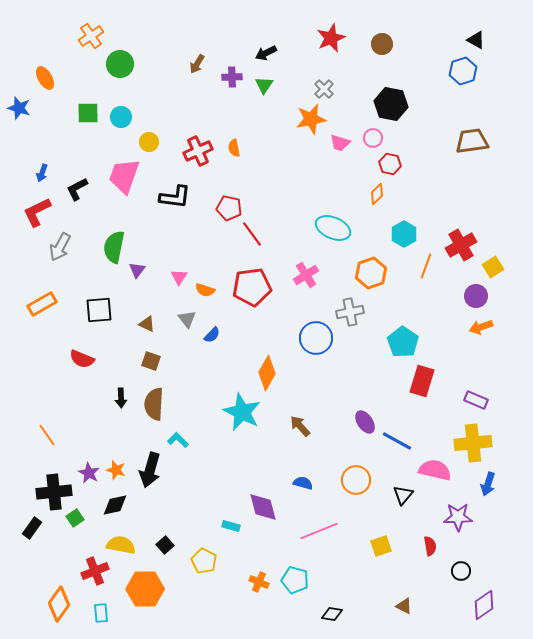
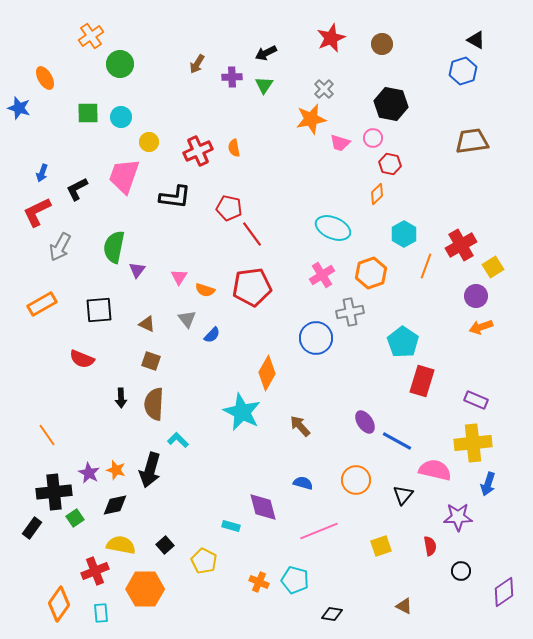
pink cross at (306, 275): moved 16 px right
purple diamond at (484, 605): moved 20 px right, 13 px up
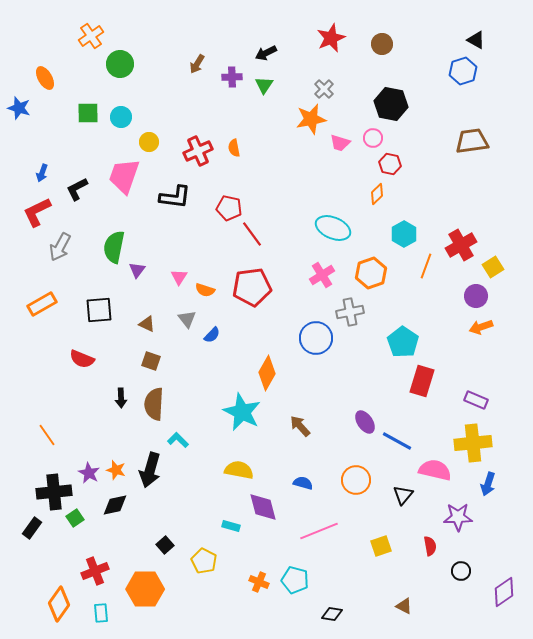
yellow semicircle at (121, 545): moved 118 px right, 75 px up
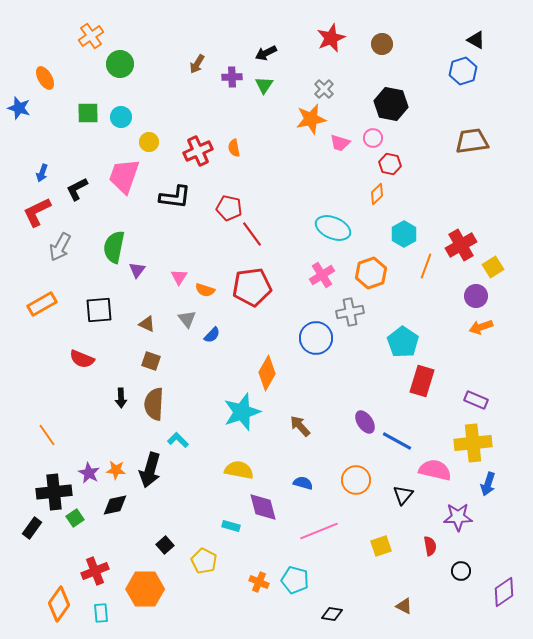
cyan star at (242, 412): rotated 27 degrees clockwise
orange star at (116, 470): rotated 12 degrees counterclockwise
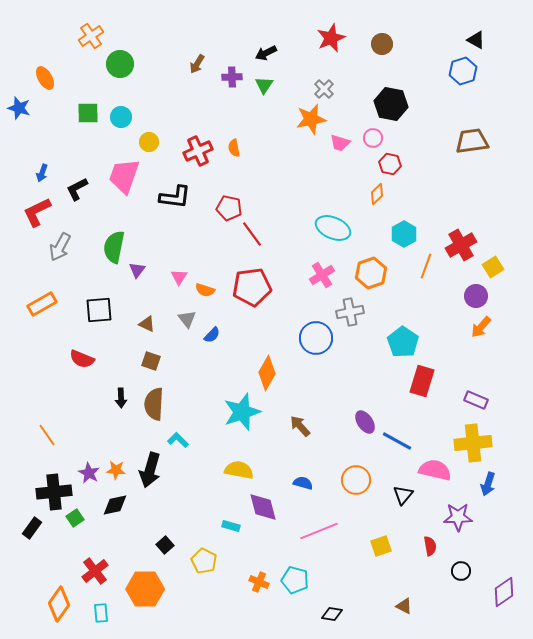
orange arrow at (481, 327): rotated 30 degrees counterclockwise
red cross at (95, 571): rotated 16 degrees counterclockwise
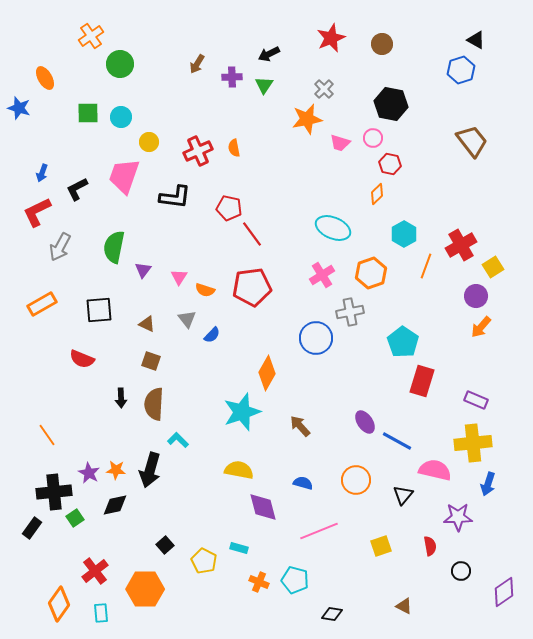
black arrow at (266, 53): moved 3 px right, 1 px down
blue hexagon at (463, 71): moved 2 px left, 1 px up
orange star at (311, 119): moved 4 px left
brown trapezoid at (472, 141): rotated 60 degrees clockwise
purple triangle at (137, 270): moved 6 px right
cyan rectangle at (231, 526): moved 8 px right, 22 px down
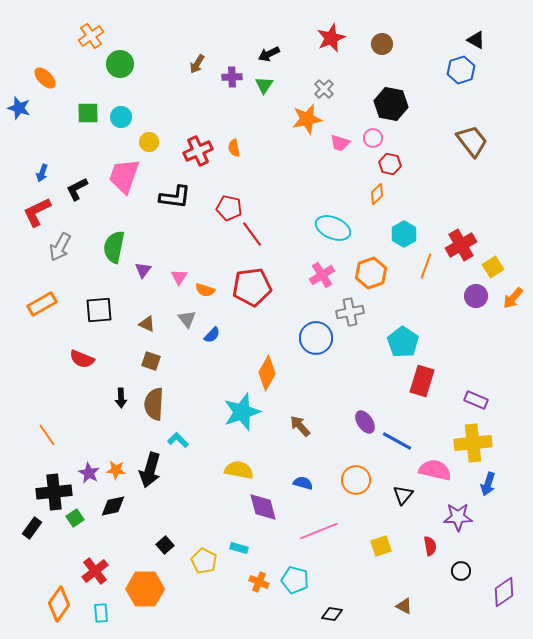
orange ellipse at (45, 78): rotated 15 degrees counterclockwise
orange arrow at (481, 327): moved 32 px right, 29 px up
black diamond at (115, 505): moved 2 px left, 1 px down
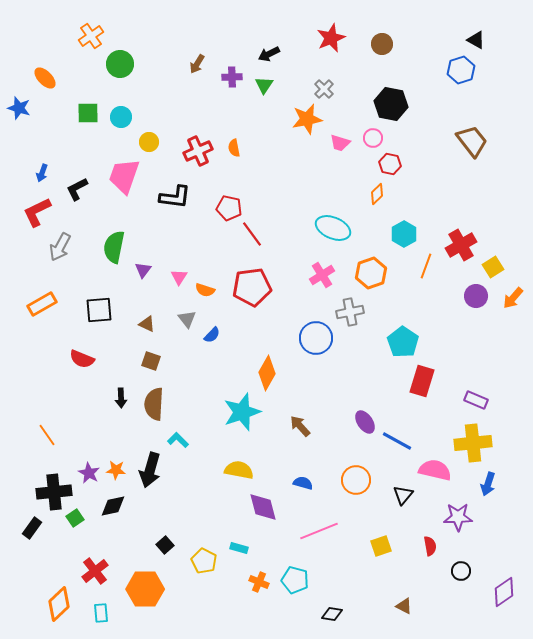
orange diamond at (59, 604): rotated 12 degrees clockwise
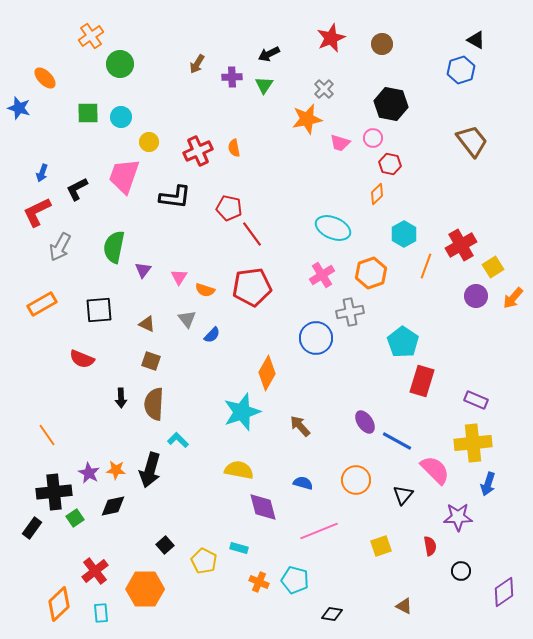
pink semicircle at (435, 470): rotated 32 degrees clockwise
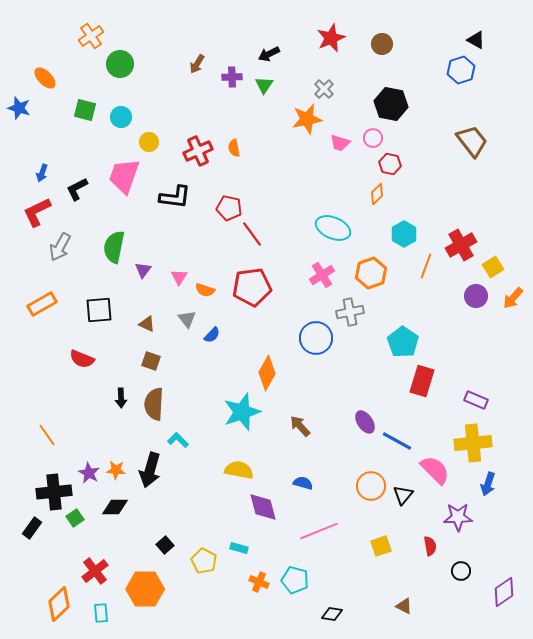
green square at (88, 113): moved 3 px left, 3 px up; rotated 15 degrees clockwise
orange circle at (356, 480): moved 15 px right, 6 px down
black diamond at (113, 506): moved 2 px right, 1 px down; rotated 12 degrees clockwise
